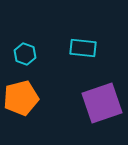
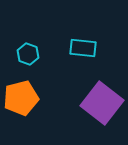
cyan hexagon: moved 3 px right
purple square: rotated 33 degrees counterclockwise
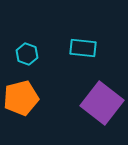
cyan hexagon: moved 1 px left
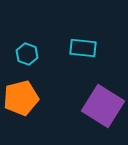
purple square: moved 1 px right, 3 px down; rotated 6 degrees counterclockwise
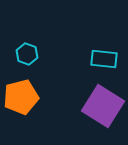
cyan rectangle: moved 21 px right, 11 px down
orange pentagon: moved 1 px up
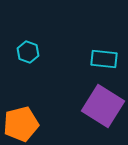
cyan hexagon: moved 1 px right, 2 px up
orange pentagon: moved 27 px down
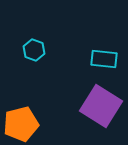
cyan hexagon: moved 6 px right, 2 px up
purple square: moved 2 px left
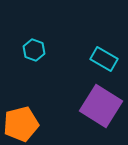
cyan rectangle: rotated 24 degrees clockwise
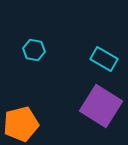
cyan hexagon: rotated 10 degrees counterclockwise
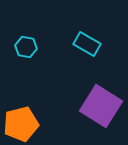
cyan hexagon: moved 8 px left, 3 px up
cyan rectangle: moved 17 px left, 15 px up
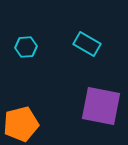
cyan hexagon: rotated 15 degrees counterclockwise
purple square: rotated 21 degrees counterclockwise
